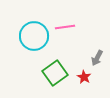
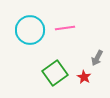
pink line: moved 1 px down
cyan circle: moved 4 px left, 6 px up
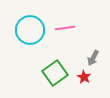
gray arrow: moved 4 px left
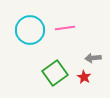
gray arrow: rotated 56 degrees clockwise
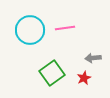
green square: moved 3 px left
red star: moved 1 px down; rotated 16 degrees clockwise
